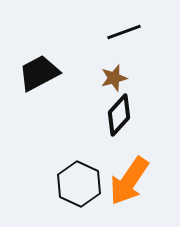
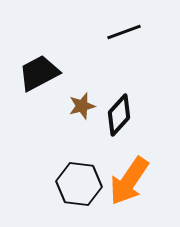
brown star: moved 32 px left, 28 px down
black hexagon: rotated 18 degrees counterclockwise
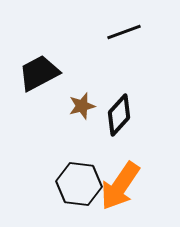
orange arrow: moved 9 px left, 5 px down
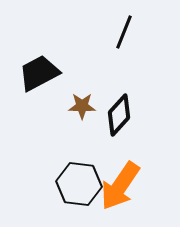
black line: rotated 48 degrees counterclockwise
brown star: rotated 16 degrees clockwise
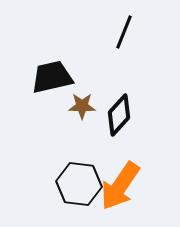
black trapezoid: moved 13 px right, 4 px down; rotated 15 degrees clockwise
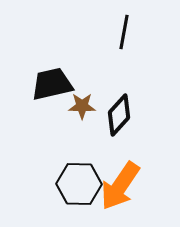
black line: rotated 12 degrees counterclockwise
black trapezoid: moved 7 px down
black hexagon: rotated 6 degrees counterclockwise
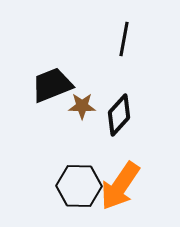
black line: moved 7 px down
black trapezoid: moved 1 px down; rotated 9 degrees counterclockwise
black hexagon: moved 2 px down
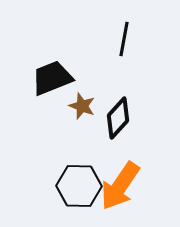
black trapezoid: moved 7 px up
brown star: rotated 20 degrees clockwise
black diamond: moved 1 px left, 3 px down
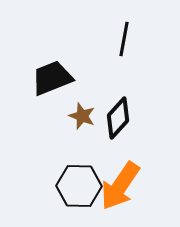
brown star: moved 10 px down
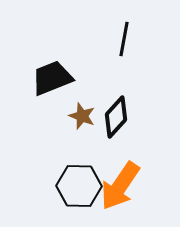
black diamond: moved 2 px left, 1 px up
